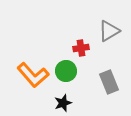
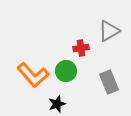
black star: moved 6 px left, 1 px down
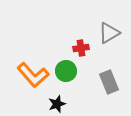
gray triangle: moved 2 px down
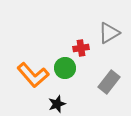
green circle: moved 1 px left, 3 px up
gray rectangle: rotated 60 degrees clockwise
